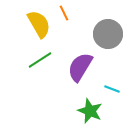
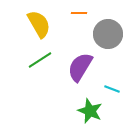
orange line: moved 15 px right; rotated 63 degrees counterclockwise
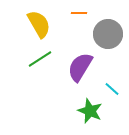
green line: moved 1 px up
cyan line: rotated 21 degrees clockwise
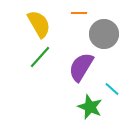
gray circle: moved 4 px left
green line: moved 2 px up; rotated 15 degrees counterclockwise
purple semicircle: moved 1 px right
green star: moved 4 px up
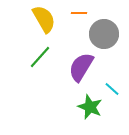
yellow semicircle: moved 5 px right, 5 px up
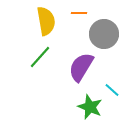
yellow semicircle: moved 2 px right, 2 px down; rotated 20 degrees clockwise
cyan line: moved 1 px down
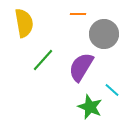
orange line: moved 1 px left, 1 px down
yellow semicircle: moved 22 px left, 2 px down
green line: moved 3 px right, 3 px down
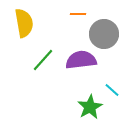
purple semicircle: moved 7 px up; rotated 52 degrees clockwise
green star: rotated 20 degrees clockwise
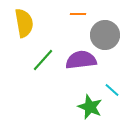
gray circle: moved 1 px right, 1 px down
green star: rotated 20 degrees counterclockwise
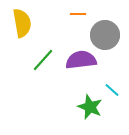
yellow semicircle: moved 2 px left
